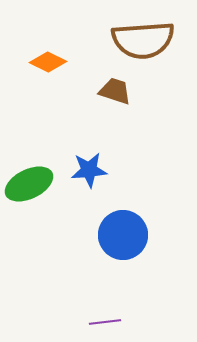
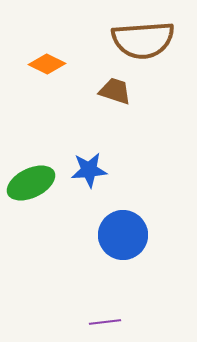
orange diamond: moved 1 px left, 2 px down
green ellipse: moved 2 px right, 1 px up
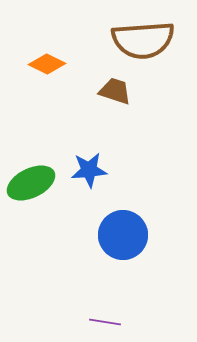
purple line: rotated 16 degrees clockwise
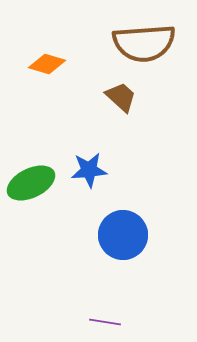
brown semicircle: moved 1 px right, 3 px down
orange diamond: rotated 9 degrees counterclockwise
brown trapezoid: moved 6 px right, 6 px down; rotated 24 degrees clockwise
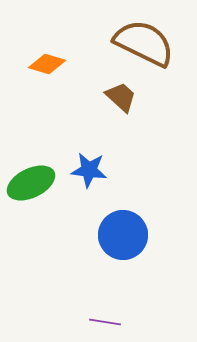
brown semicircle: rotated 150 degrees counterclockwise
blue star: rotated 12 degrees clockwise
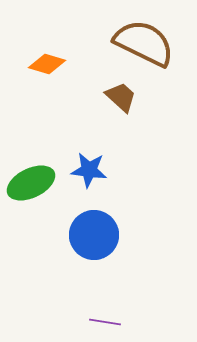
blue circle: moved 29 px left
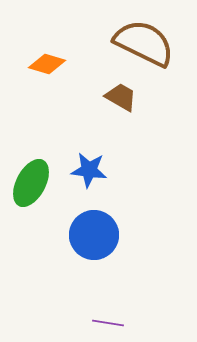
brown trapezoid: rotated 12 degrees counterclockwise
green ellipse: rotated 36 degrees counterclockwise
purple line: moved 3 px right, 1 px down
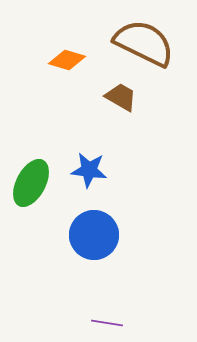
orange diamond: moved 20 px right, 4 px up
purple line: moved 1 px left
